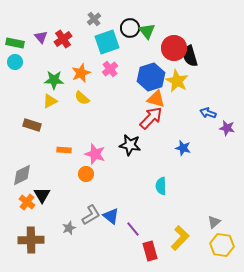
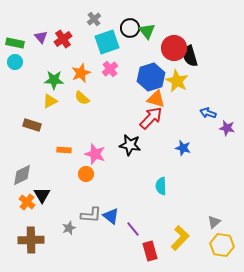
gray L-shape: rotated 35 degrees clockwise
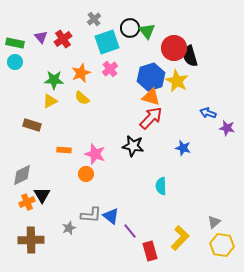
orange triangle: moved 5 px left, 2 px up
black star: moved 3 px right, 1 px down
orange cross: rotated 28 degrees clockwise
purple line: moved 3 px left, 2 px down
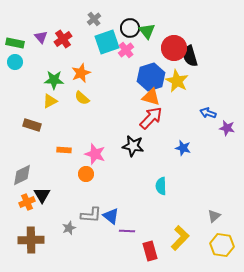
pink cross: moved 16 px right, 19 px up
gray triangle: moved 6 px up
purple line: moved 3 px left; rotated 49 degrees counterclockwise
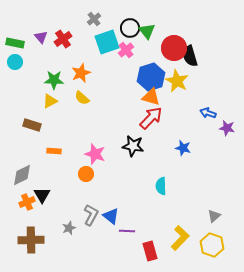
orange rectangle: moved 10 px left, 1 px down
gray L-shape: rotated 65 degrees counterclockwise
yellow hexagon: moved 10 px left; rotated 10 degrees clockwise
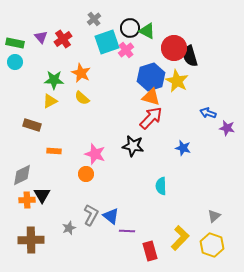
green triangle: rotated 24 degrees counterclockwise
orange star: rotated 24 degrees counterclockwise
orange cross: moved 2 px up; rotated 21 degrees clockwise
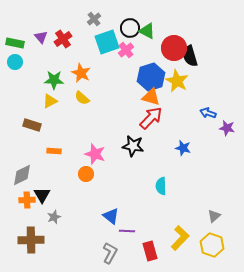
gray L-shape: moved 19 px right, 38 px down
gray star: moved 15 px left, 11 px up
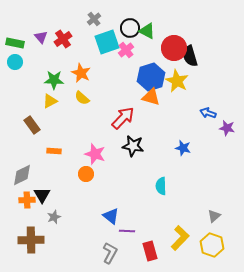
red arrow: moved 28 px left
brown rectangle: rotated 36 degrees clockwise
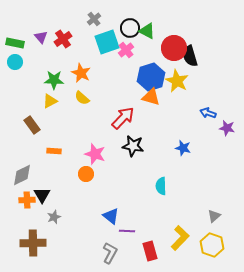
brown cross: moved 2 px right, 3 px down
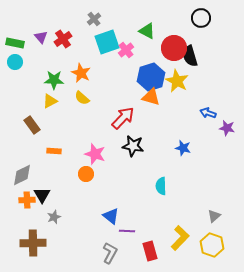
black circle: moved 71 px right, 10 px up
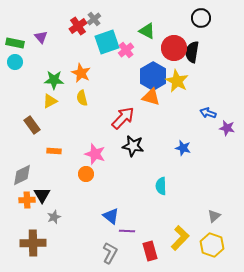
red cross: moved 15 px right, 13 px up
black semicircle: moved 2 px right, 4 px up; rotated 25 degrees clockwise
blue hexagon: moved 2 px right, 1 px up; rotated 12 degrees counterclockwise
yellow semicircle: rotated 35 degrees clockwise
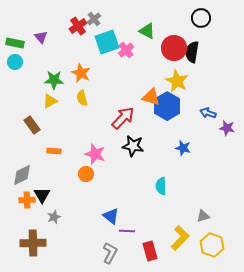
blue hexagon: moved 14 px right, 30 px down
gray triangle: moved 11 px left; rotated 24 degrees clockwise
